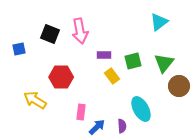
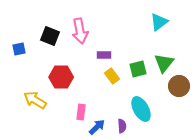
black square: moved 2 px down
green square: moved 5 px right, 8 px down
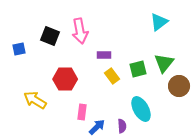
red hexagon: moved 4 px right, 2 px down
pink rectangle: moved 1 px right
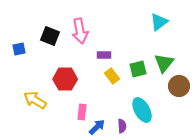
cyan ellipse: moved 1 px right, 1 px down
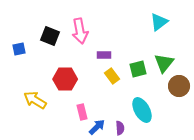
pink rectangle: rotated 21 degrees counterclockwise
purple semicircle: moved 2 px left, 2 px down
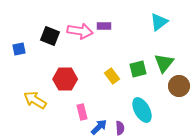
pink arrow: rotated 70 degrees counterclockwise
purple rectangle: moved 29 px up
blue arrow: moved 2 px right
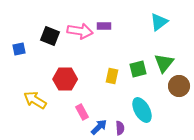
yellow rectangle: rotated 49 degrees clockwise
pink rectangle: rotated 14 degrees counterclockwise
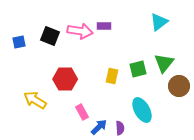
blue square: moved 7 px up
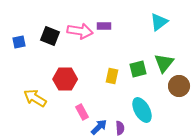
yellow arrow: moved 2 px up
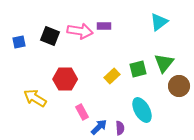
yellow rectangle: rotated 35 degrees clockwise
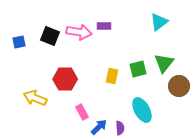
pink arrow: moved 1 px left, 1 px down
yellow rectangle: rotated 35 degrees counterclockwise
yellow arrow: rotated 10 degrees counterclockwise
